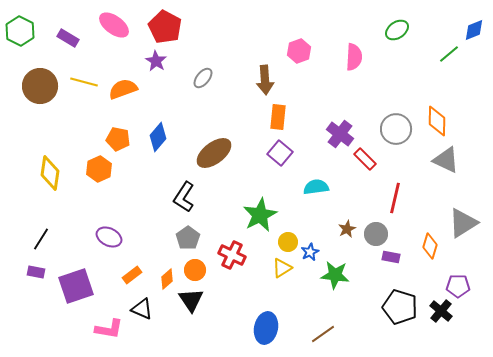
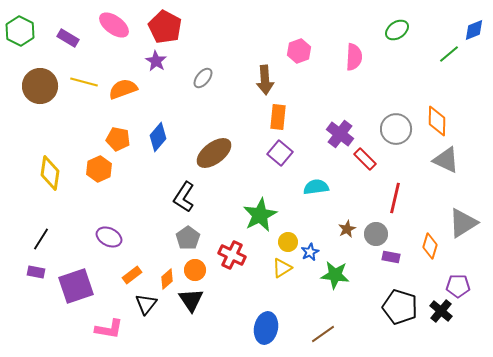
black triangle at (142, 309): moved 4 px right, 5 px up; rotated 45 degrees clockwise
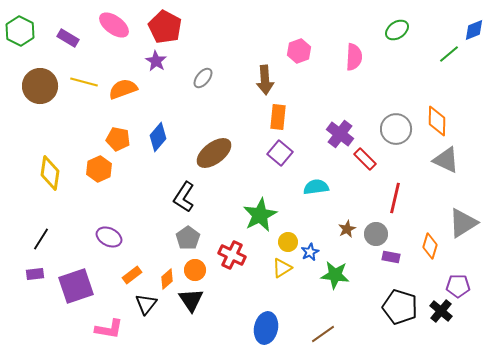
purple rectangle at (36, 272): moved 1 px left, 2 px down; rotated 18 degrees counterclockwise
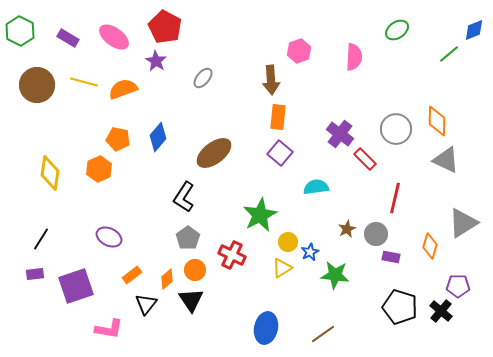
pink ellipse at (114, 25): moved 12 px down
brown arrow at (265, 80): moved 6 px right
brown circle at (40, 86): moved 3 px left, 1 px up
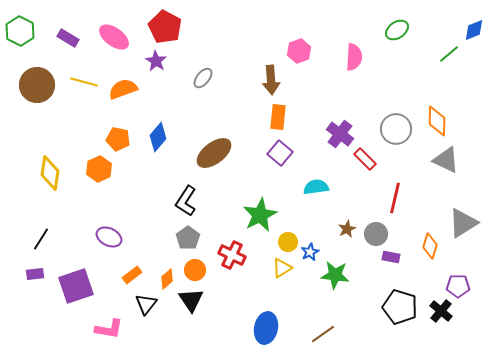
black L-shape at (184, 197): moved 2 px right, 4 px down
